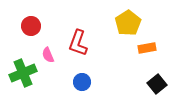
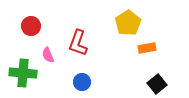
green cross: rotated 28 degrees clockwise
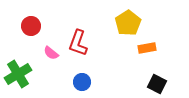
pink semicircle: moved 3 px right, 2 px up; rotated 28 degrees counterclockwise
green cross: moved 5 px left, 1 px down; rotated 36 degrees counterclockwise
black square: rotated 24 degrees counterclockwise
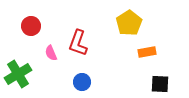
yellow pentagon: moved 1 px right
orange rectangle: moved 4 px down
pink semicircle: rotated 28 degrees clockwise
black square: moved 3 px right; rotated 24 degrees counterclockwise
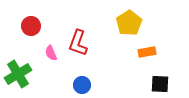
blue circle: moved 3 px down
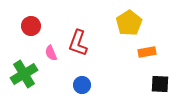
green cross: moved 6 px right
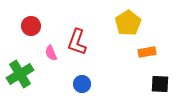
yellow pentagon: moved 1 px left
red L-shape: moved 1 px left, 1 px up
green cross: moved 4 px left
blue circle: moved 1 px up
